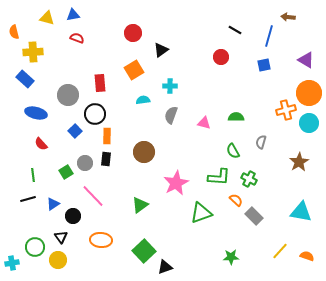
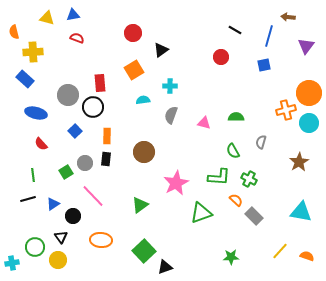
purple triangle at (306, 60): moved 14 px up; rotated 36 degrees clockwise
black circle at (95, 114): moved 2 px left, 7 px up
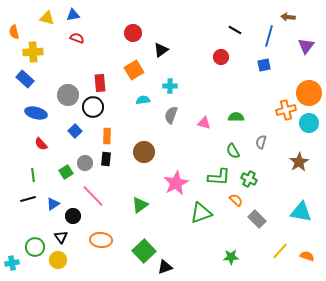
gray rectangle at (254, 216): moved 3 px right, 3 px down
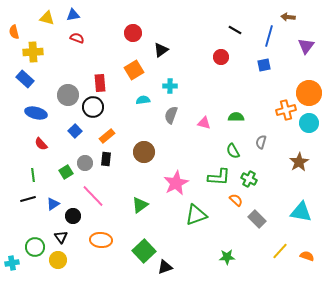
orange rectangle at (107, 136): rotated 49 degrees clockwise
green triangle at (201, 213): moved 5 px left, 2 px down
green star at (231, 257): moved 4 px left
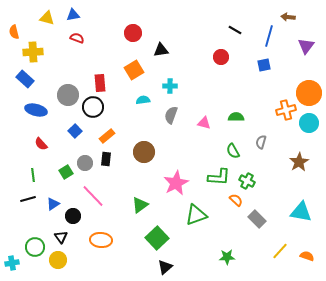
black triangle at (161, 50): rotated 28 degrees clockwise
blue ellipse at (36, 113): moved 3 px up
green cross at (249, 179): moved 2 px left, 2 px down
green square at (144, 251): moved 13 px right, 13 px up
black triangle at (165, 267): rotated 21 degrees counterclockwise
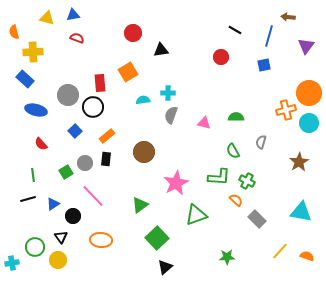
orange square at (134, 70): moved 6 px left, 2 px down
cyan cross at (170, 86): moved 2 px left, 7 px down
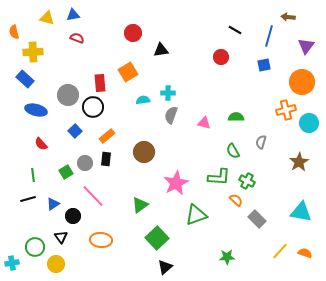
orange circle at (309, 93): moved 7 px left, 11 px up
orange semicircle at (307, 256): moved 2 px left, 3 px up
yellow circle at (58, 260): moved 2 px left, 4 px down
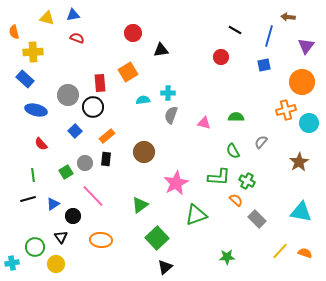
gray semicircle at (261, 142): rotated 24 degrees clockwise
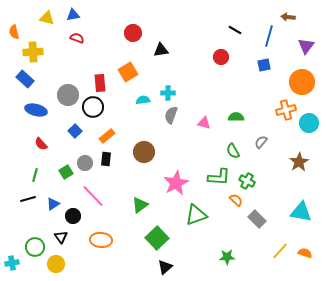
green line at (33, 175): moved 2 px right; rotated 24 degrees clockwise
